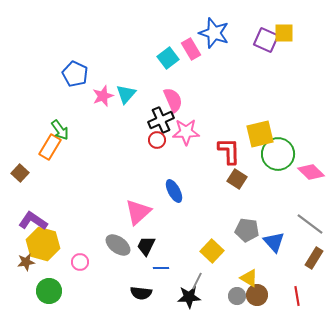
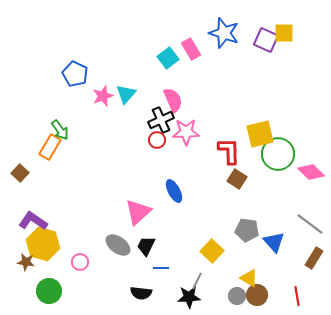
blue star at (214, 33): moved 10 px right
brown star at (26, 262): rotated 18 degrees clockwise
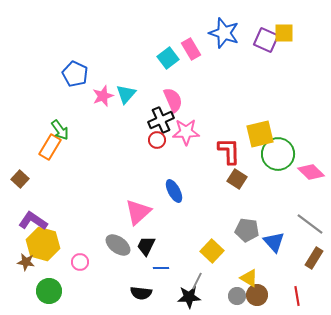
brown square at (20, 173): moved 6 px down
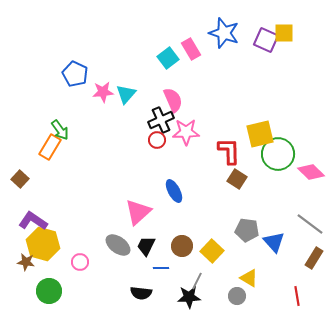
pink star at (103, 96): moved 4 px up; rotated 15 degrees clockwise
brown circle at (257, 295): moved 75 px left, 49 px up
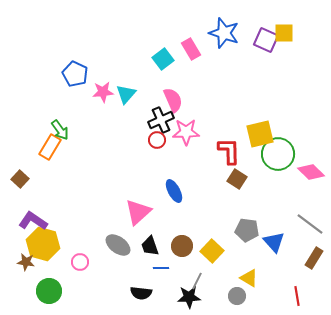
cyan square at (168, 58): moved 5 px left, 1 px down
black trapezoid at (146, 246): moved 4 px right; rotated 45 degrees counterclockwise
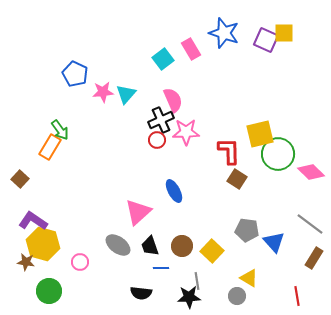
gray line at (197, 281): rotated 36 degrees counterclockwise
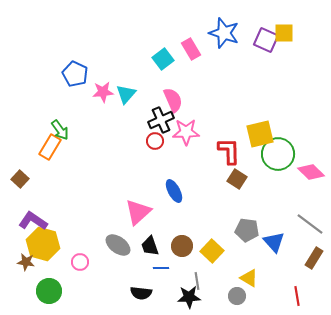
red circle at (157, 140): moved 2 px left, 1 px down
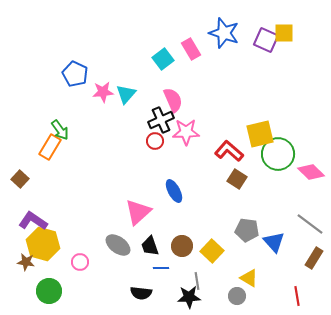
red L-shape at (229, 151): rotated 48 degrees counterclockwise
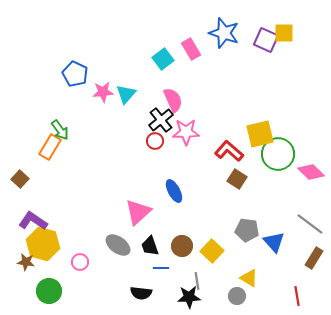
black cross at (161, 120): rotated 15 degrees counterclockwise
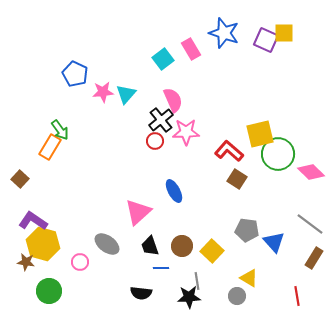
gray ellipse at (118, 245): moved 11 px left, 1 px up
